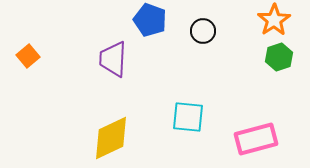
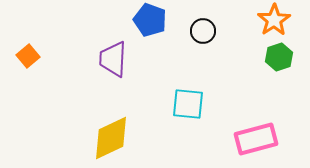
cyan square: moved 13 px up
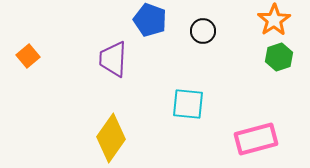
yellow diamond: rotated 30 degrees counterclockwise
